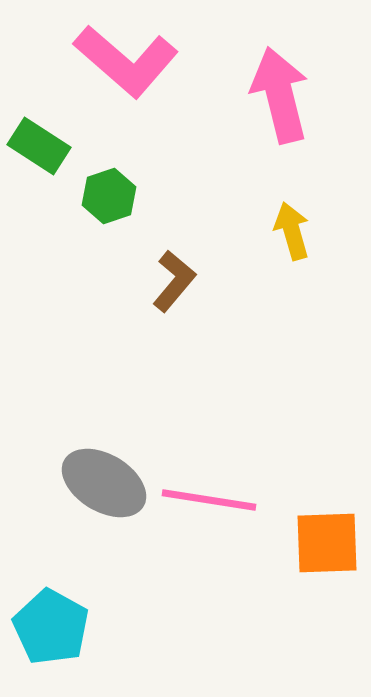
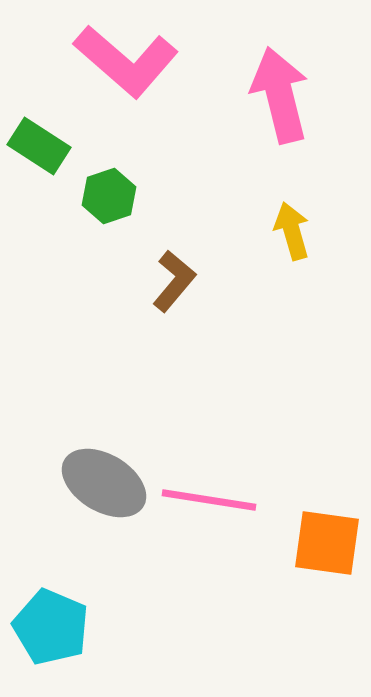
orange square: rotated 10 degrees clockwise
cyan pentagon: rotated 6 degrees counterclockwise
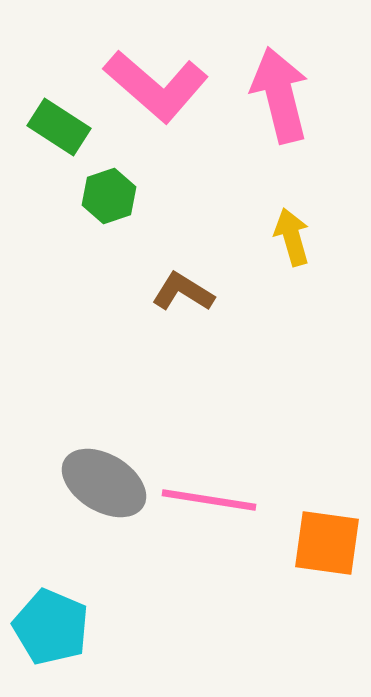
pink L-shape: moved 30 px right, 25 px down
green rectangle: moved 20 px right, 19 px up
yellow arrow: moved 6 px down
brown L-shape: moved 9 px right, 11 px down; rotated 98 degrees counterclockwise
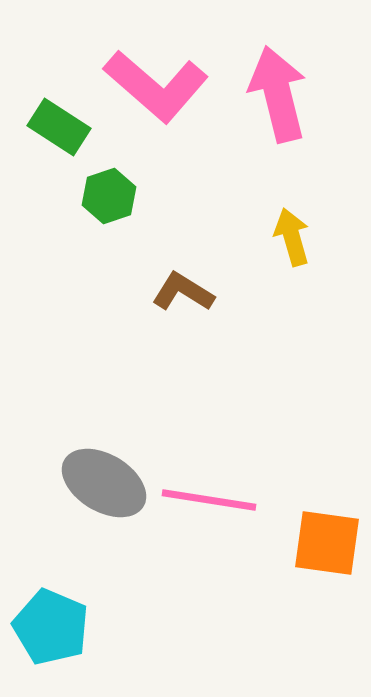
pink arrow: moved 2 px left, 1 px up
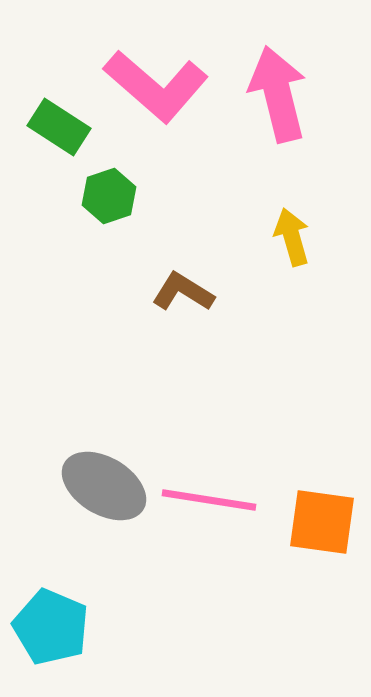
gray ellipse: moved 3 px down
orange square: moved 5 px left, 21 px up
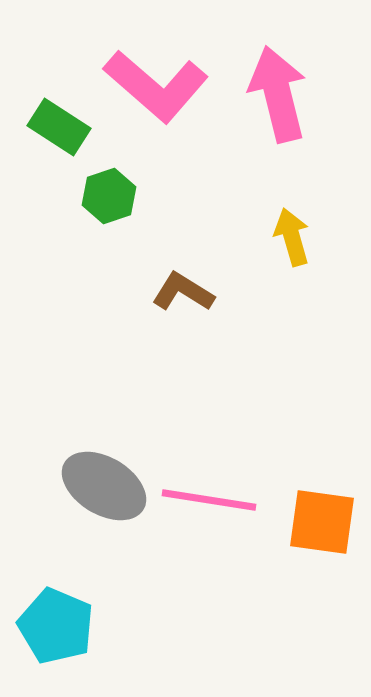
cyan pentagon: moved 5 px right, 1 px up
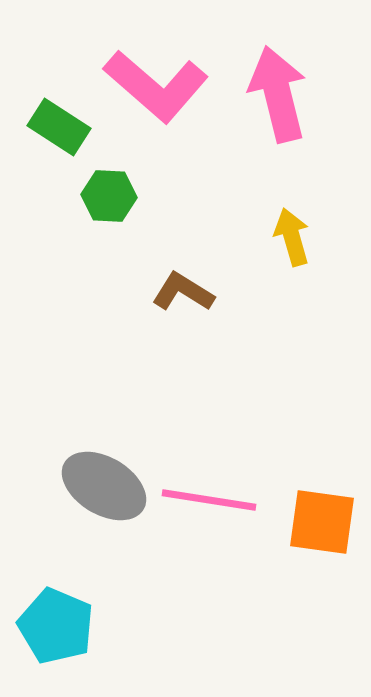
green hexagon: rotated 22 degrees clockwise
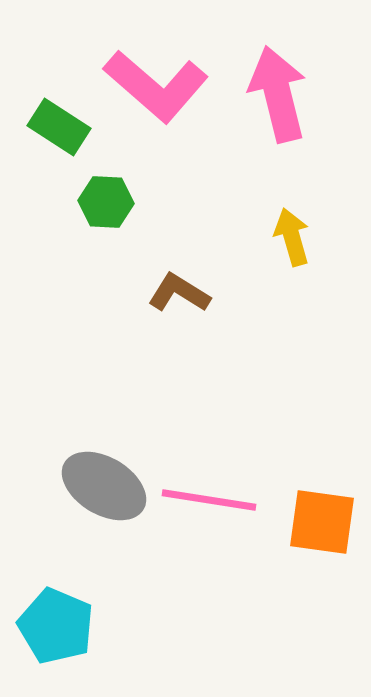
green hexagon: moved 3 px left, 6 px down
brown L-shape: moved 4 px left, 1 px down
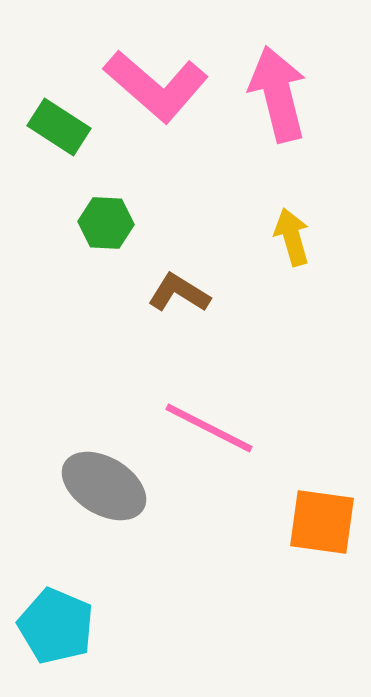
green hexagon: moved 21 px down
pink line: moved 72 px up; rotated 18 degrees clockwise
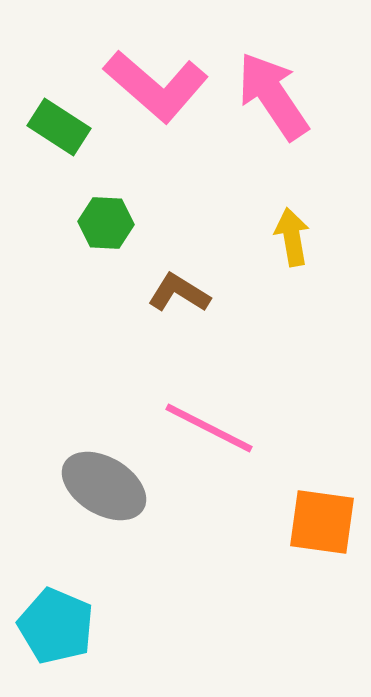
pink arrow: moved 5 px left, 2 px down; rotated 20 degrees counterclockwise
yellow arrow: rotated 6 degrees clockwise
